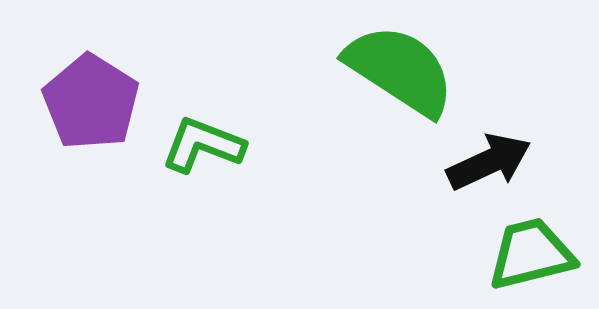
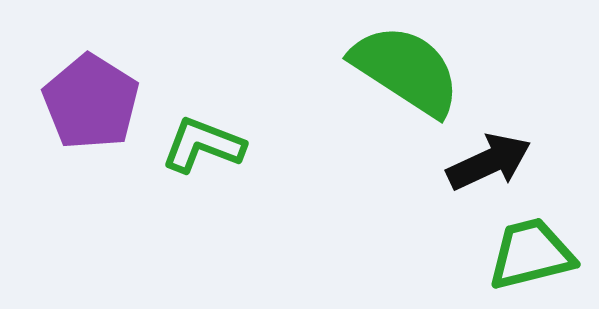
green semicircle: moved 6 px right
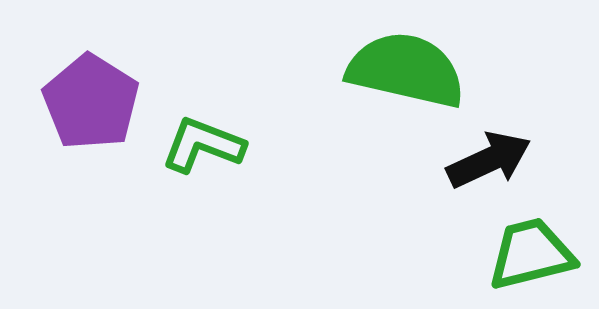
green semicircle: rotated 20 degrees counterclockwise
black arrow: moved 2 px up
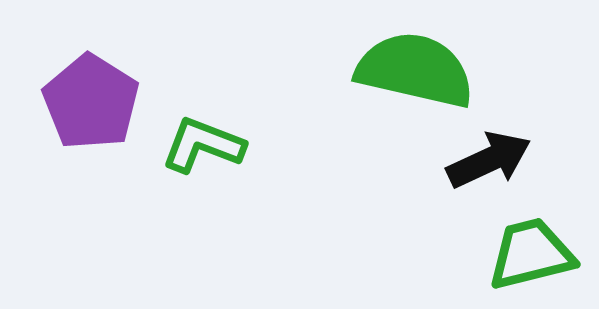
green semicircle: moved 9 px right
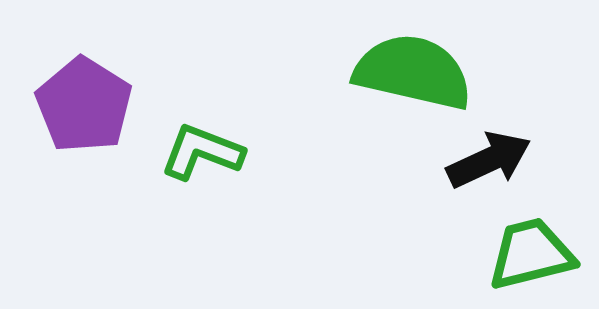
green semicircle: moved 2 px left, 2 px down
purple pentagon: moved 7 px left, 3 px down
green L-shape: moved 1 px left, 7 px down
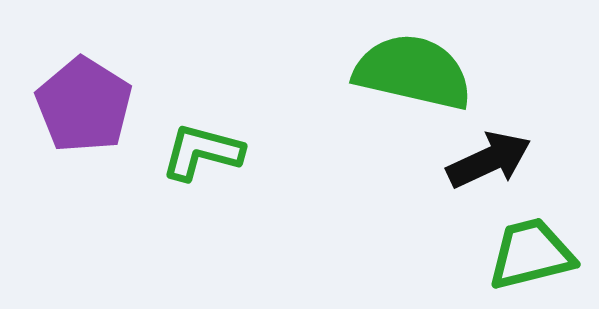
green L-shape: rotated 6 degrees counterclockwise
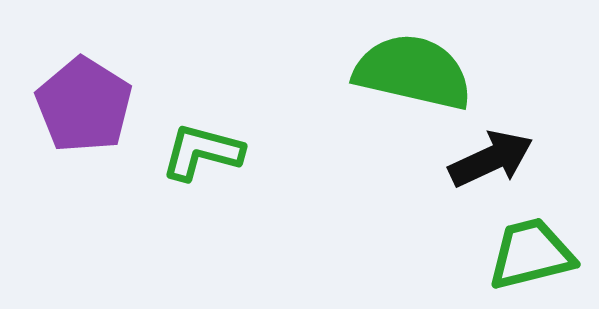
black arrow: moved 2 px right, 1 px up
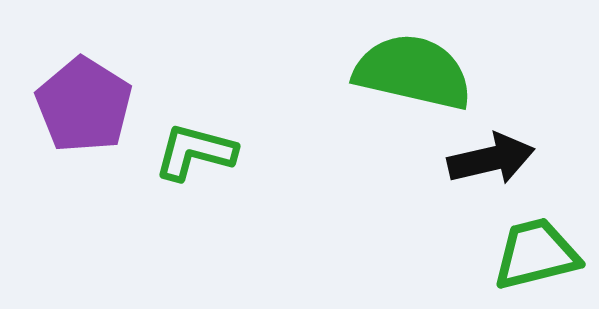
green L-shape: moved 7 px left
black arrow: rotated 12 degrees clockwise
green trapezoid: moved 5 px right
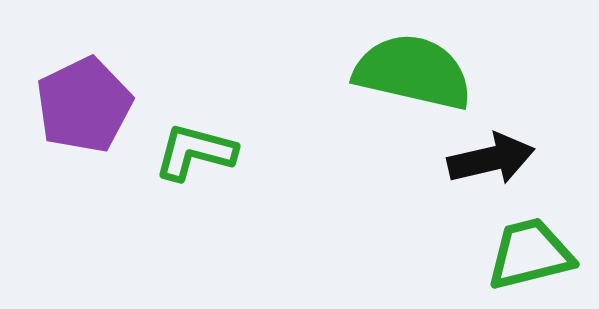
purple pentagon: rotated 14 degrees clockwise
green trapezoid: moved 6 px left
